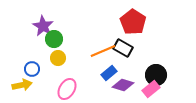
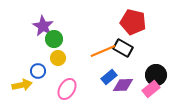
red pentagon: rotated 20 degrees counterclockwise
blue circle: moved 6 px right, 2 px down
blue rectangle: moved 4 px down
purple diamond: rotated 20 degrees counterclockwise
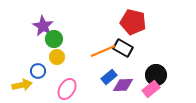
yellow circle: moved 1 px left, 1 px up
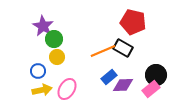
yellow arrow: moved 20 px right, 5 px down
